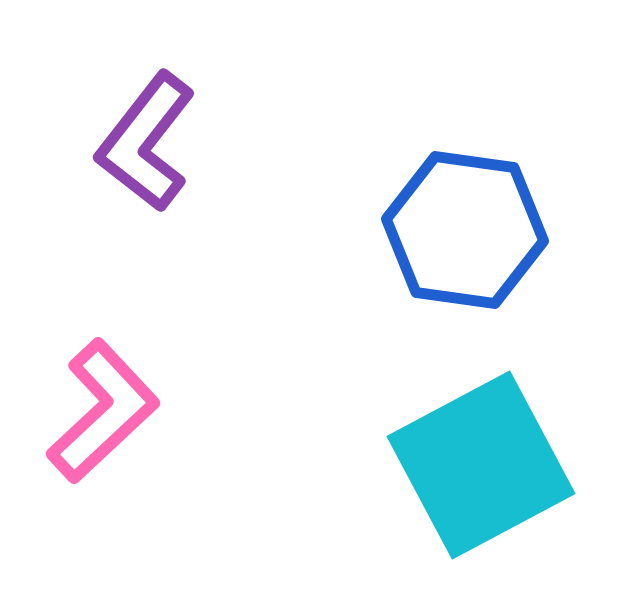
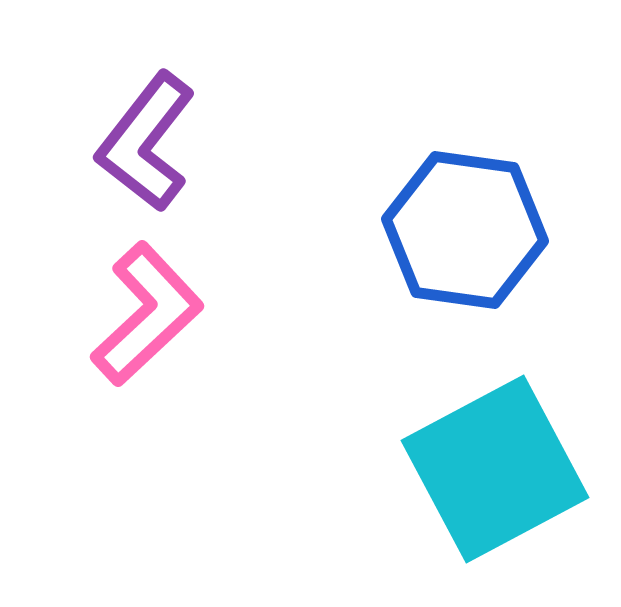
pink L-shape: moved 44 px right, 97 px up
cyan square: moved 14 px right, 4 px down
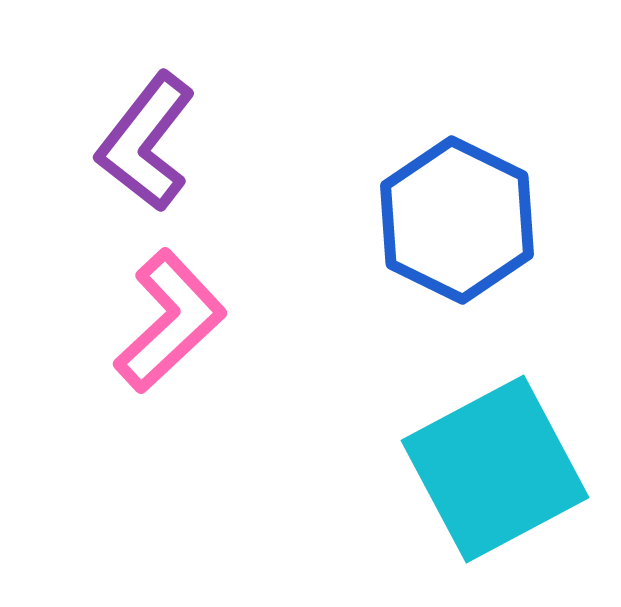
blue hexagon: moved 8 px left, 10 px up; rotated 18 degrees clockwise
pink L-shape: moved 23 px right, 7 px down
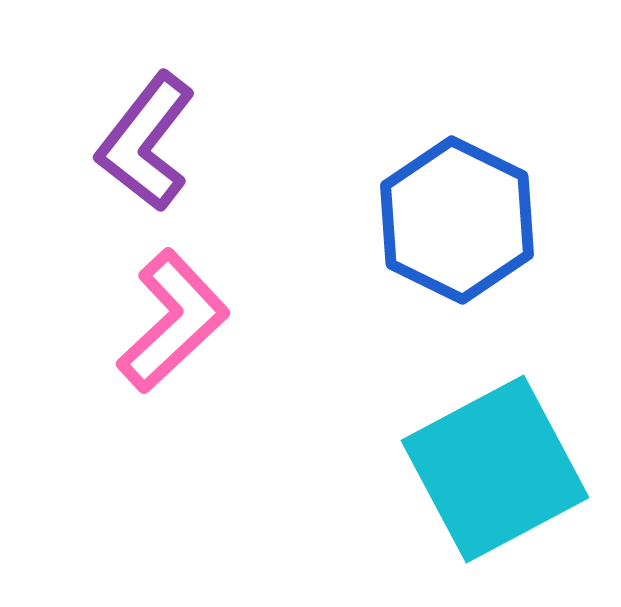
pink L-shape: moved 3 px right
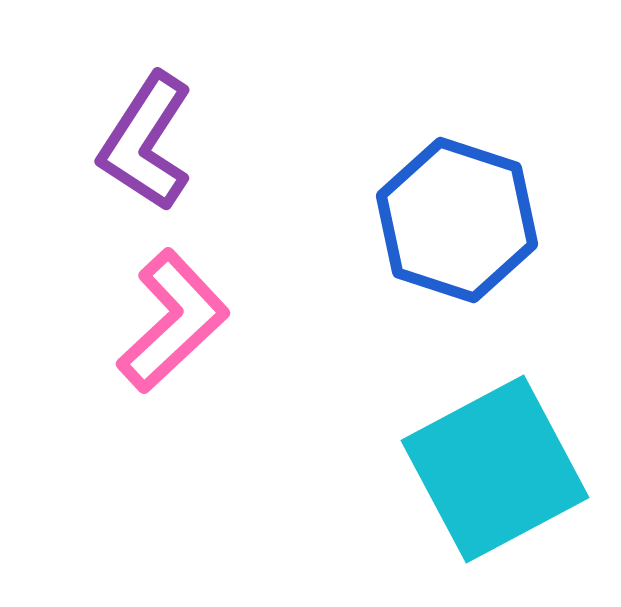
purple L-shape: rotated 5 degrees counterclockwise
blue hexagon: rotated 8 degrees counterclockwise
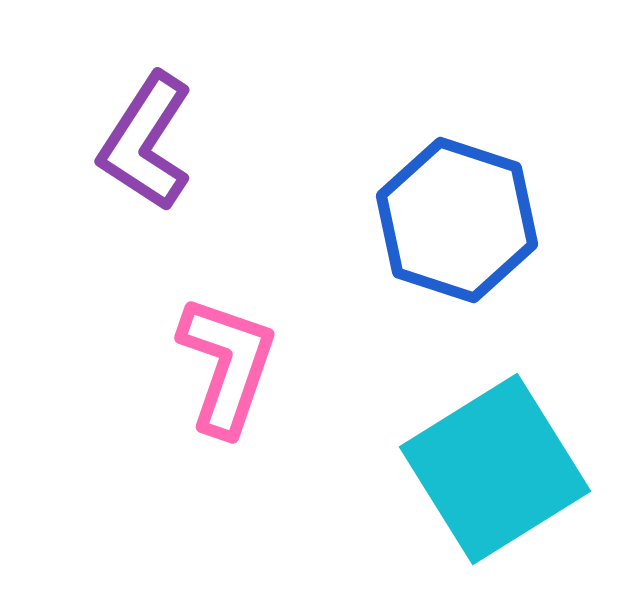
pink L-shape: moved 54 px right, 44 px down; rotated 28 degrees counterclockwise
cyan square: rotated 4 degrees counterclockwise
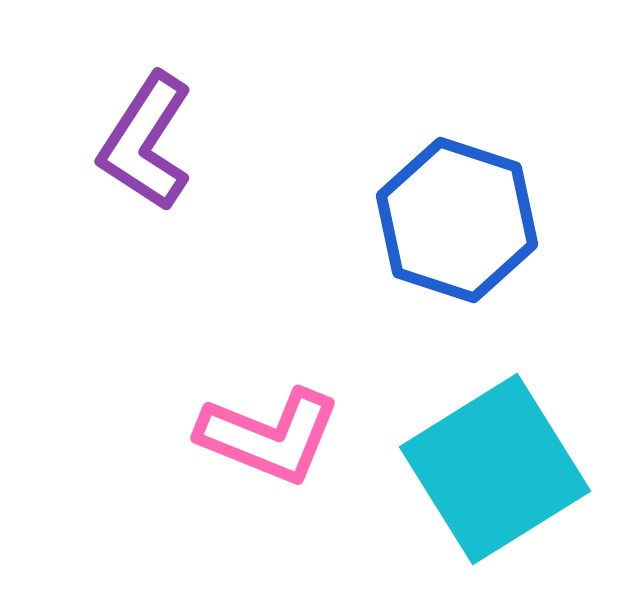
pink L-shape: moved 42 px right, 71 px down; rotated 93 degrees clockwise
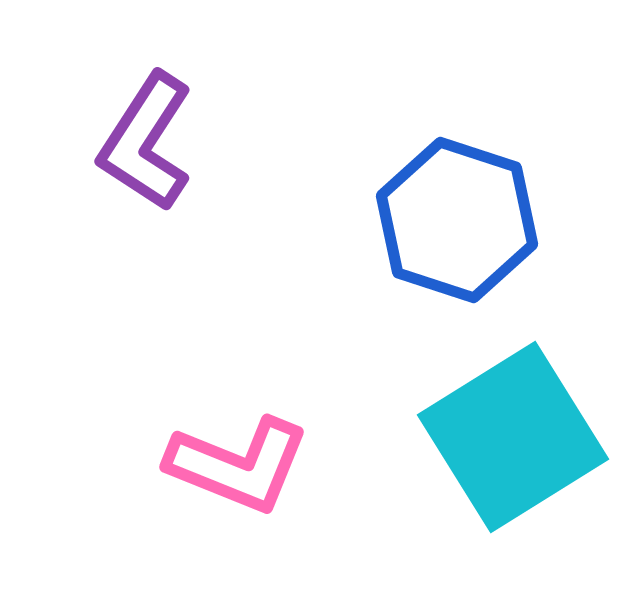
pink L-shape: moved 31 px left, 29 px down
cyan square: moved 18 px right, 32 px up
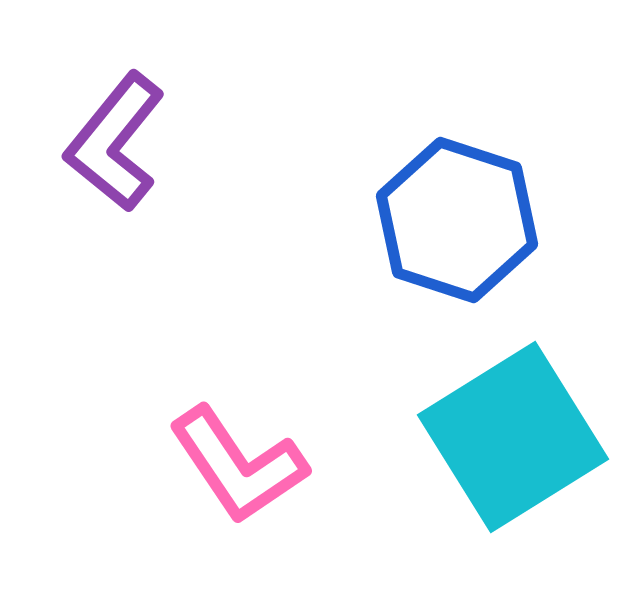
purple L-shape: moved 31 px left; rotated 6 degrees clockwise
pink L-shape: rotated 34 degrees clockwise
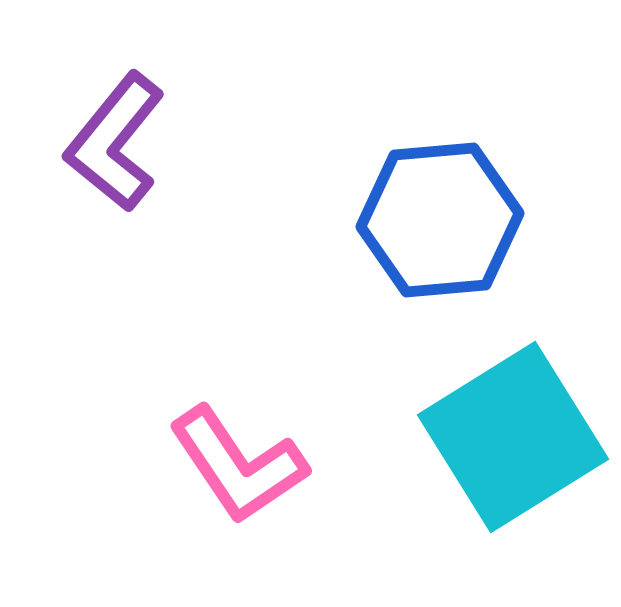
blue hexagon: moved 17 px left; rotated 23 degrees counterclockwise
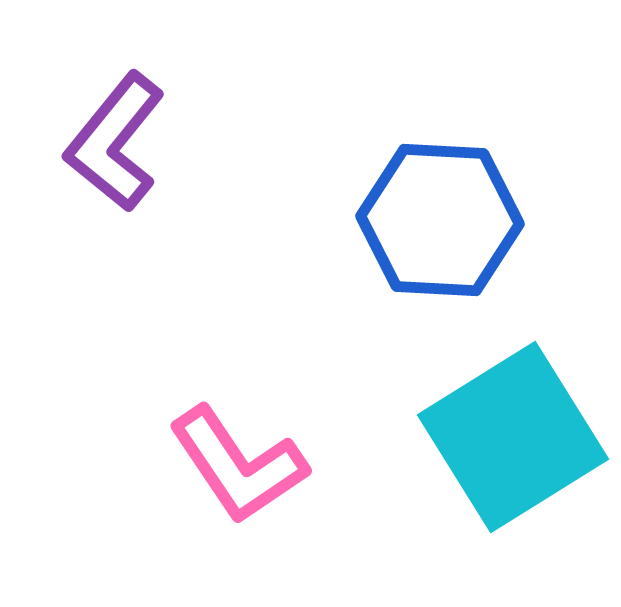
blue hexagon: rotated 8 degrees clockwise
